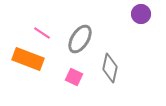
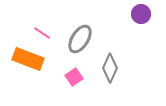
gray diamond: rotated 12 degrees clockwise
pink square: rotated 30 degrees clockwise
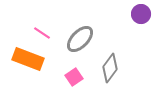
gray ellipse: rotated 12 degrees clockwise
gray diamond: rotated 12 degrees clockwise
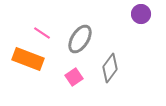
gray ellipse: rotated 12 degrees counterclockwise
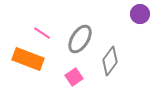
purple circle: moved 1 px left
gray diamond: moved 7 px up
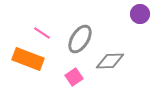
gray diamond: rotated 52 degrees clockwise
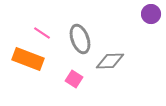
purple circle: moved 11 px right
gray ellipse: rotated 52 degrees counterclockwise
pink square: moved 2 px down; rotated 24 degrees counterclockwise
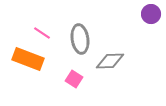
gray ellipse: rotated 12 degrees clockwise
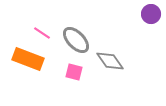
gray ellipse: moved 4 px left, 1 px down; rotated 36 degrees counterclockwise
gray diamond: rotated 56 degrees clockwise
pink square: moved 7 px up; rotated 18 degrees counterclockwise
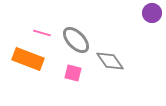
purple circle: moved 1 px right, 1 px up
pink line: rotated 18 degrees counterclockwise
pink square: moved 1 px left, 1 px down
